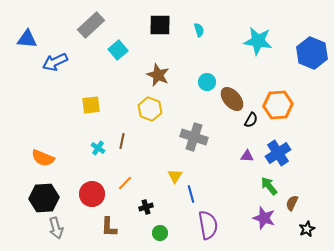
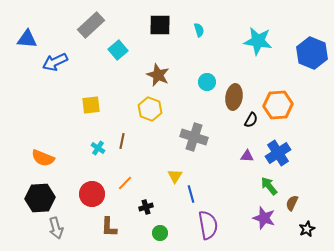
brown ellipse: moved 2 px right, 2 px up; rotated 50 degrees clockwise
black hexagon: moved 4 px left
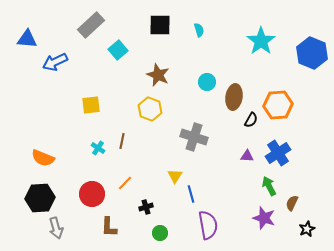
cyan star: moved 3 px right; rotated 28 degrees clockwise
green arrow: rotated 12 degrees clockwise
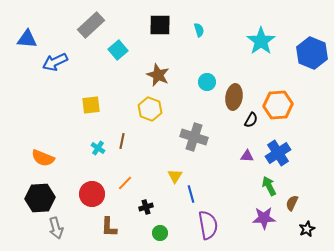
purple star: rotated 20 degrees counterclockwise
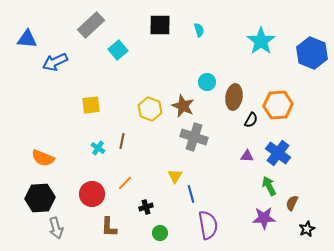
brown star: moved 25 px right, 31 px down
blue cross: rotated 20 degrees counterclockwise
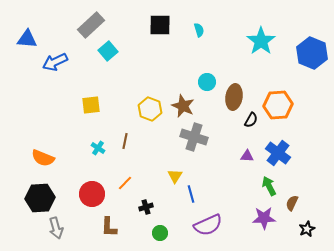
cyan square: moved 10 px left, 1 px down
brown line: moved 3 px right
purple semicircle: rotated 76 degrees clockwise
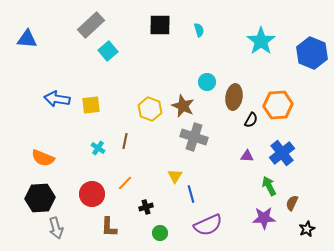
blue arrow: moved 2 px right, 37 px down; rotated 35 degrees clockwise
blue cross: moved 4 px right; rotated 15 degrees clockwise
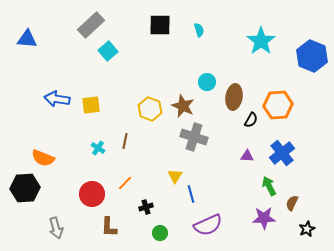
blue hexagon: moved 3 px down
black hexagon: moved 15 px left, 10 px up
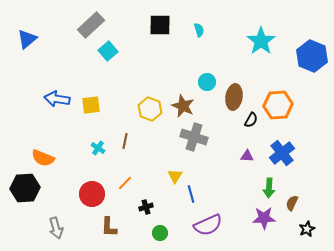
blue triangle: rotated 45 degrees counterclockwise
green arrow: moved 2 px down; rotated 150 degrees counterclockwise
